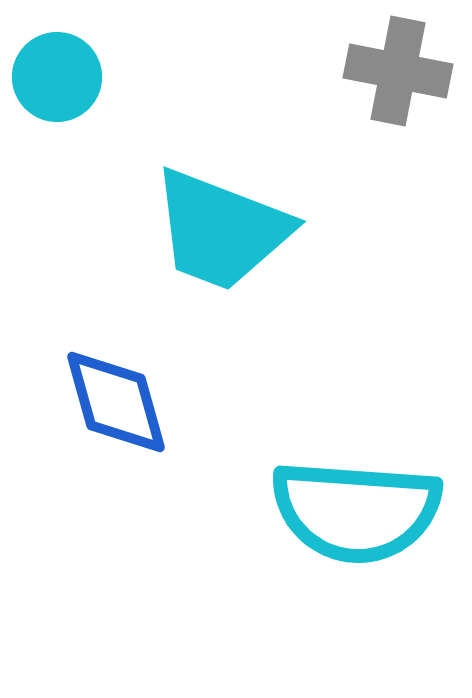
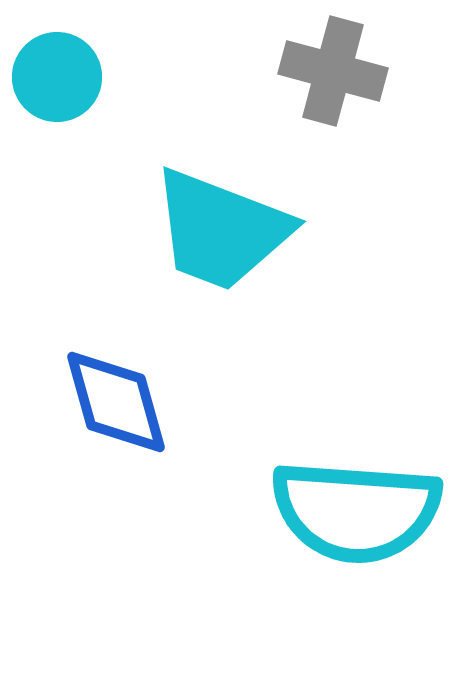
gray cross: moved 65 px left; rotated 4 degrees clockwise
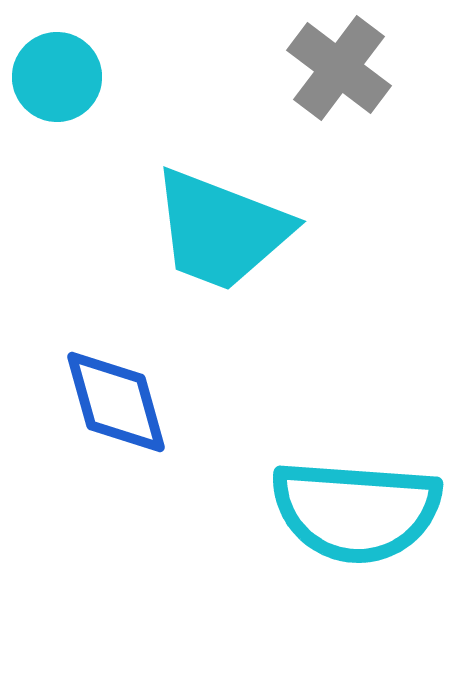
gray cross: moved 6 px right, 3 px up; rotated 22 degrees clockwise
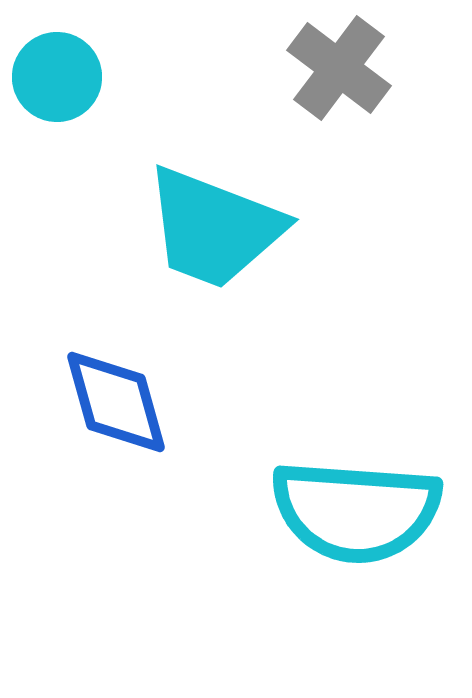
cyan trapezoid: moved 7 px left, 2 px up
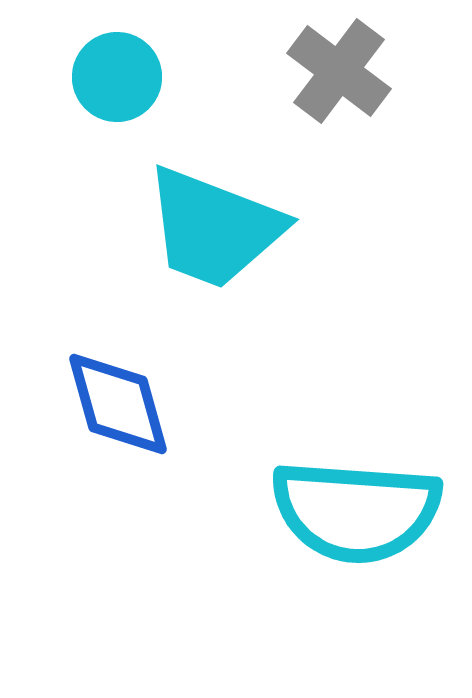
gray cross: moved 3 px down
cyan circle: moved 60 px right
blue diamond: moved 2 px right, 2 px down
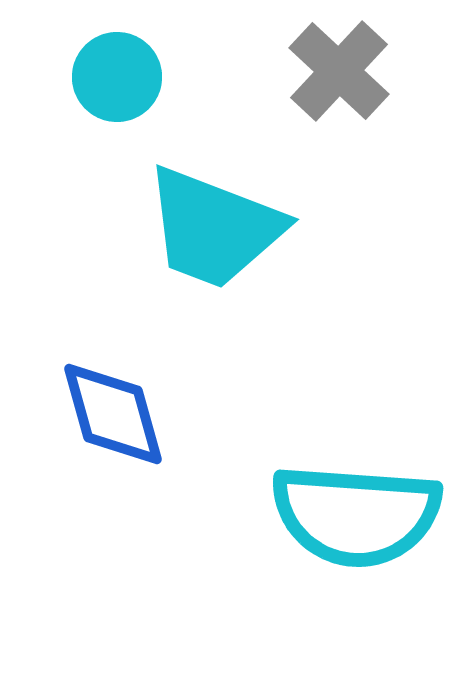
gray cross: rotated 6 degrees clockwise
blue diamond: moved 5 px left, 10 px down
cyan semicircle: moved 4 px down
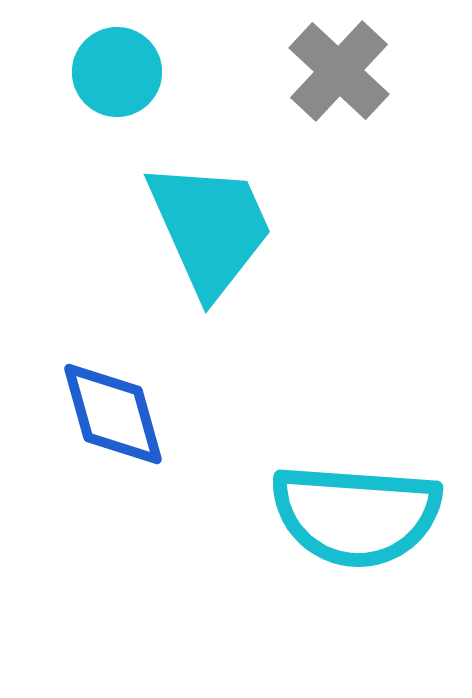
cyan circle: moved 5 px up
cyan trapezoid: moved 4 px left; rotated 135 degrees counterclockwise
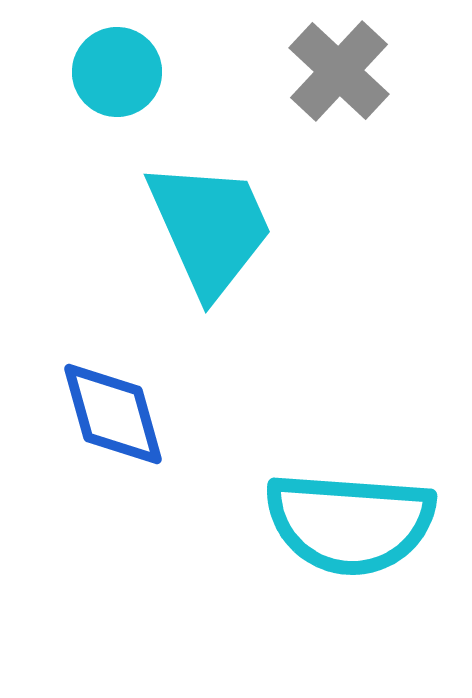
cyan semicircle: moved 6 px left, 8 px down
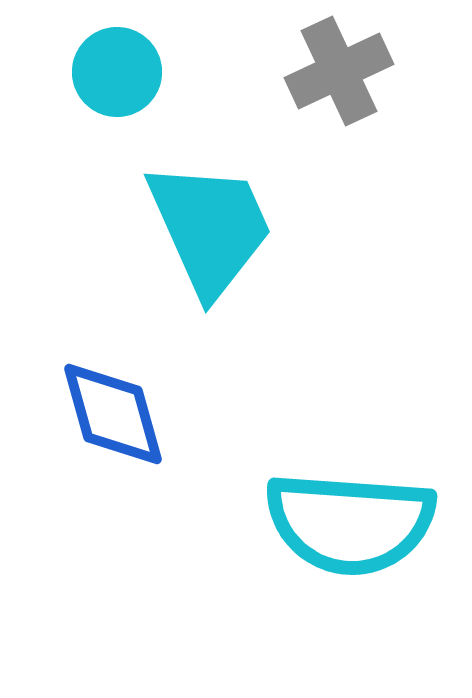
gray cross: rotated 22 degrees clockwise
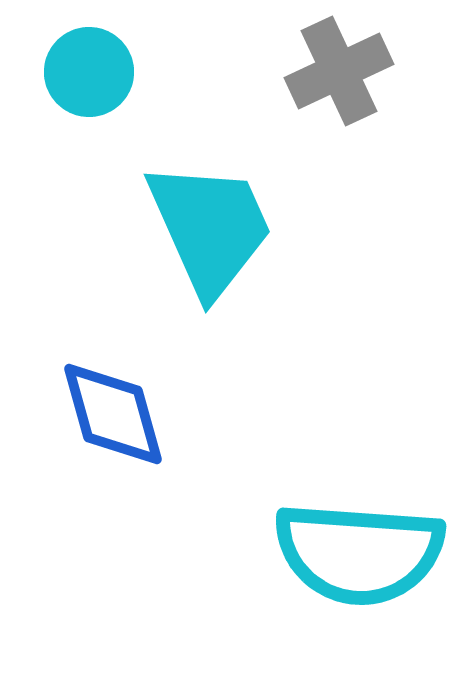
cyan circle: moved 28 px left
cyan semicircle: moved 9 px right, 30 px down
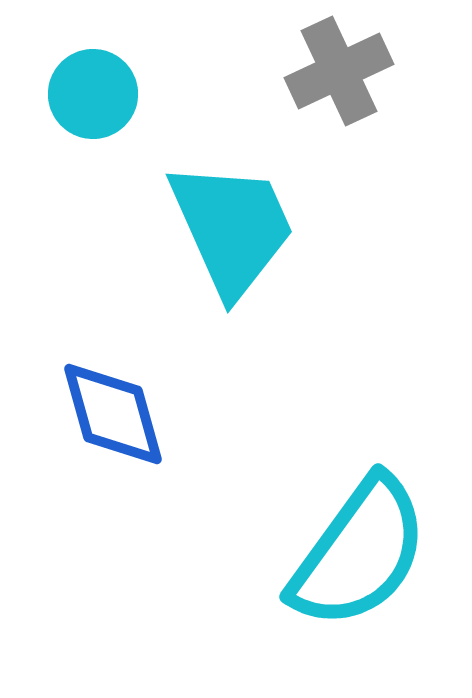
cyan circle: moved 4 px right, 22 px down
cyan trapezoid: moved 22 px right
cyan semicircle: rotated 58 degrees counterclockwise
